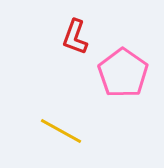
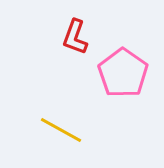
yellow line: moved 1 px up
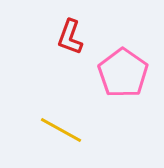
red L-shape: moved 5 px left
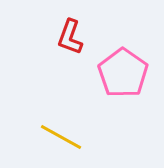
yellow line: moved 7 px down
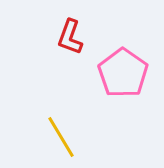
yellow line: rotated 30 degrees clockwise
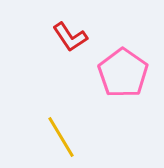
red L-shape: rotated 54 degrees counterclockwise
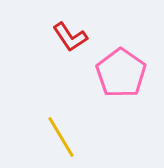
pink pentagon: moved 2 px left
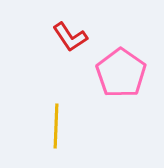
yellow line: moved 5 px left, 11 px up; rotated 33 degrees clockwise
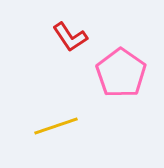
yellow line: rotated 69 degrees clockwise
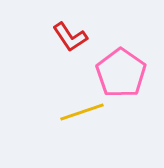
yellow line: moved 26 px right, 14 px up
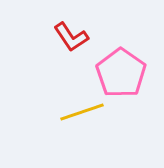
red L-shape: moved 1 px right
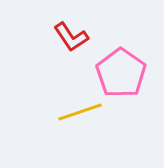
yellow line: moved 2 px left
